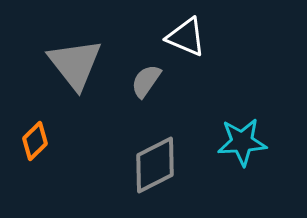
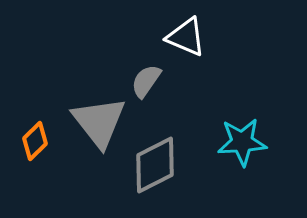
gray triangle: moved 24 px right, 58 px down
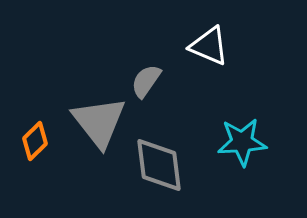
white triangle: moved 23 px right, 9 px down
gray diamond: moved 4 px right; rotated 70 degrees counterclockwise
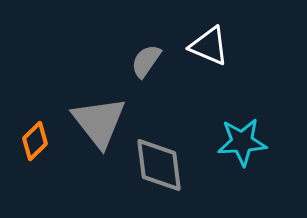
gray semicircle: moved 20 px up
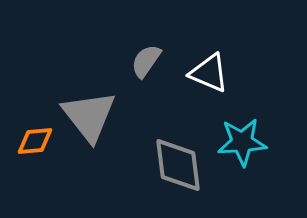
white triangle: moved 27 px down
gray triangle: moved 10 px left, 6 px up
orange diamond: rotated 39 degrees clockwise
gray diamond: moved 19 px right
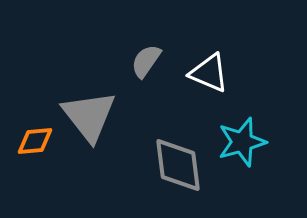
cyan star: rotated 12 degrees counterclockwise
